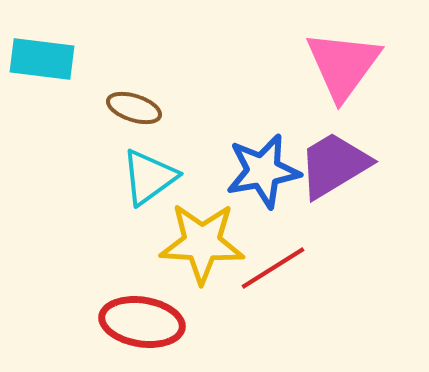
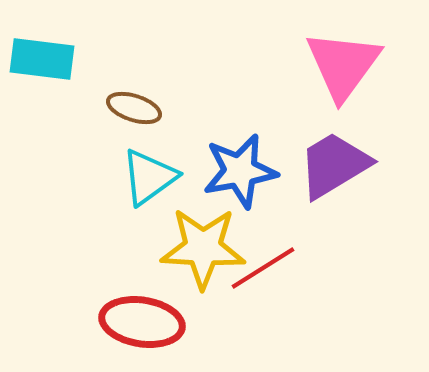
blue star: moved 23 px left
yellow star: moved 1 px right, 5 px down
red line: moved 10 px left
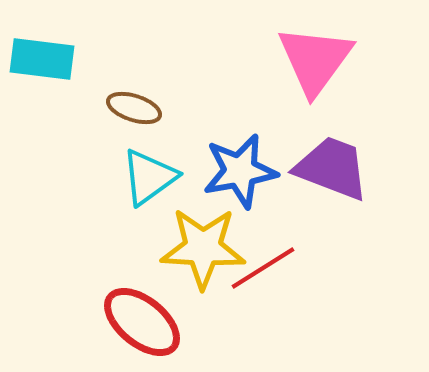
pink triangle: moved 28 px left, 5 px up
purple trapezoid: moved 2 px left, 3 px down; rotated 52 degrees clockwise
red ellipse: rotated 30 degrees clockwise
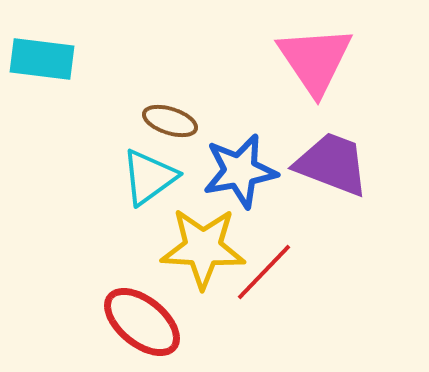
pink triangle: rotated 10 degrees counterclockwise
brown ellipse: moved 36 px right, 13 px down
purple trapezoid: moved 4 px up
red line: moved 1 px right, 4 px down; rotated 14 degrees counterclockwise
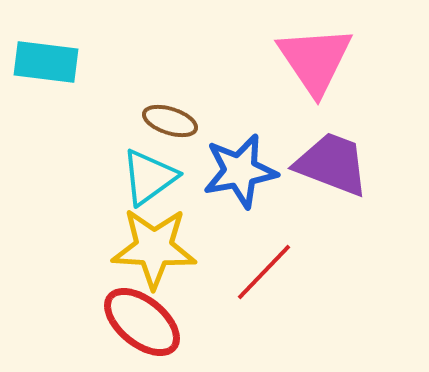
cyan rectangle: moved 4 px right, 3 px down
yellow star: moved 49 px left
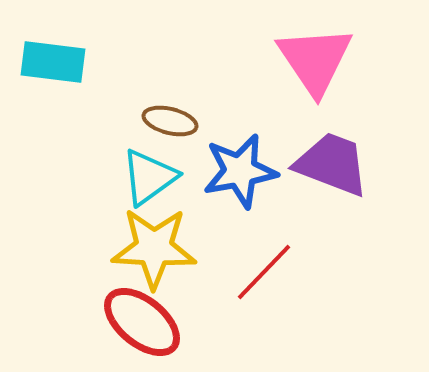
cyan rectangle: moved 7 px right
brown ellipse: rotated 4 degrees counterclockwise
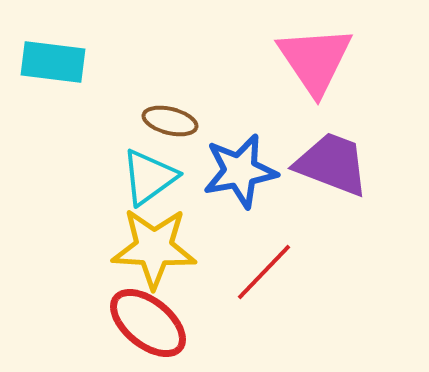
red ellipse: moved 6 px right, 1 px down
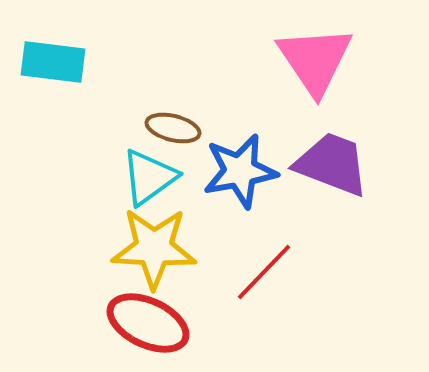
brown ellipse: moved 3 px right, 7 px down
red ellipse: rotated 14 degrees counterclockwise
